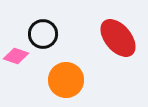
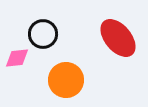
pink diamond: moved 1 px right, 2 px down; rotated 25 degrees counterclockwise
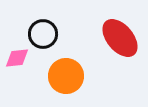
red ellipse: moved 2 px right
orange circle: moved 4 px up
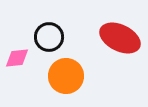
black circle: moved 6 px right, 3 px down
red ellipse: rotated 24 degrees counterclockwise
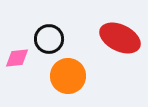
black circle: moved 2 px down
orange circle: moved 2 px right
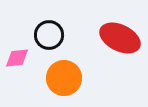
black circle: moved 4 px up
orange circle: moved 4 px left, 2 px down
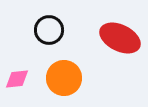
black circle: moved 5 px up
pink diamond: moved 21 px down
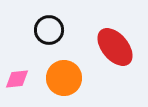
red ellipse: moved 5 px left, 9 px down; rotated 24 degrees clockwise
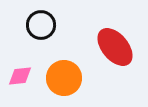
black circle: moved 8 px left, 5 px up
pink diamond: moved 3 px right, 3 px up
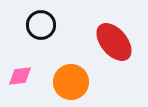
red ellipse: moved 1 px left, 5 px up
orange circle: moved 7 px right, 4 px down
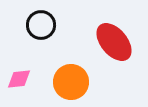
pink diamond: moved 1 px left, 3 px down
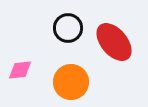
black circle: moved 27 px right, 3 px down
pink diamond: moved 1 px right, 9 px up
